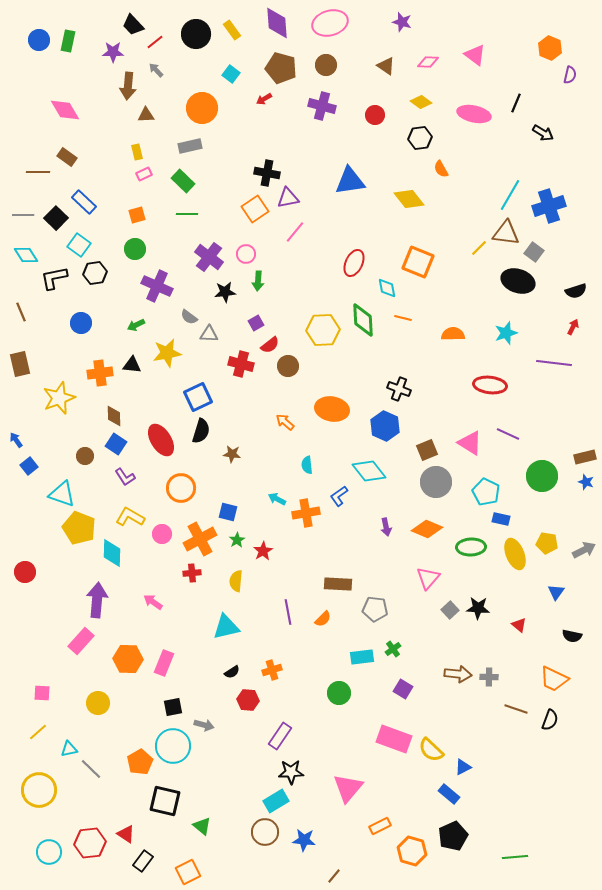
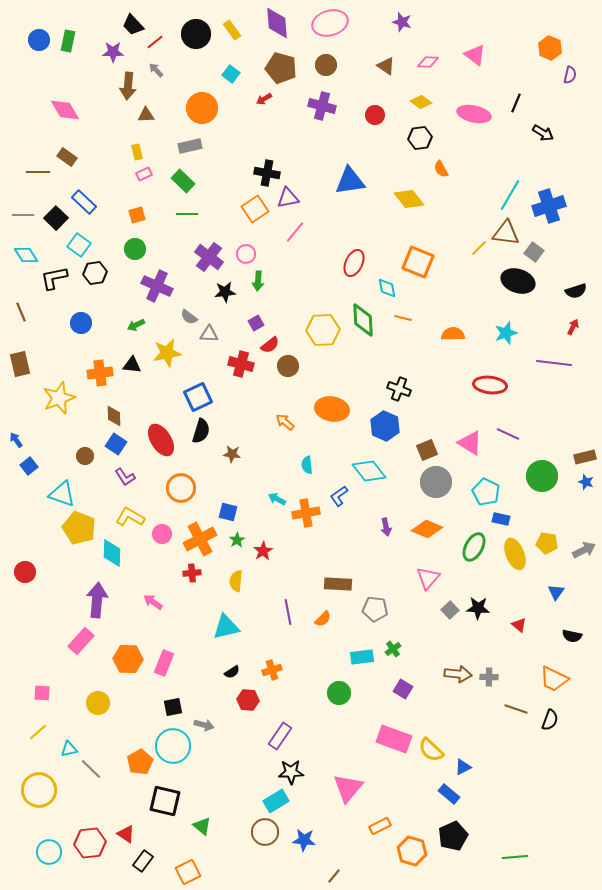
green ellipse at (471, 547): moved 3 px right; rotated 60 degrees counterclockwise
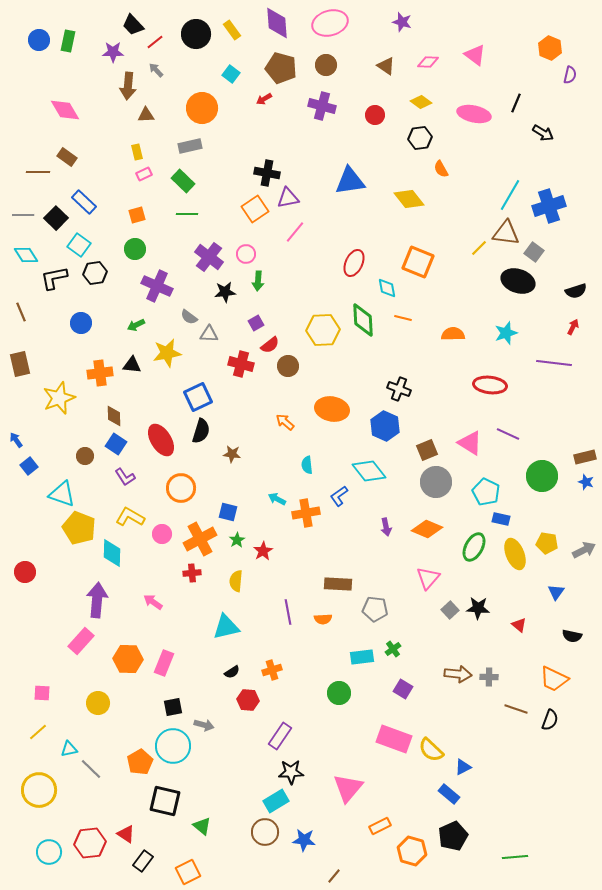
orange semicircle at (323, 619): rotated 42 degrees clockwise
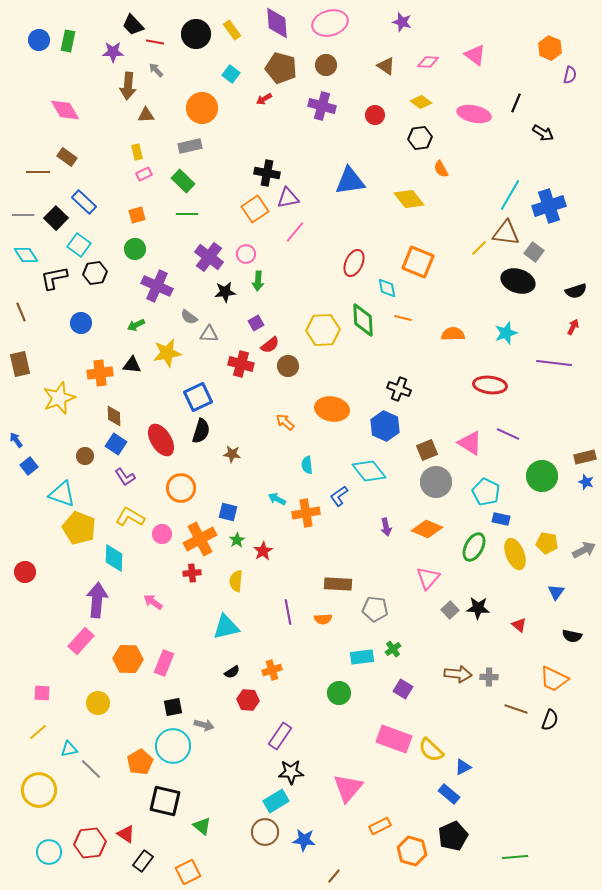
red line at (155, 42): rotated 48 degrees clockwise
cyan diamond at (112, 553): moved 2 px right, 5 px down
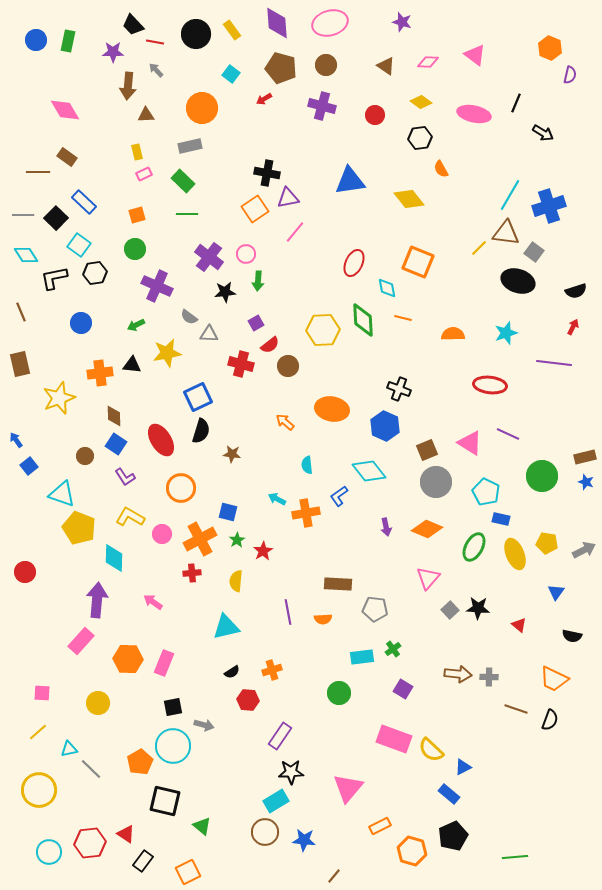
blue circle at (39, 40): moved 3 px left
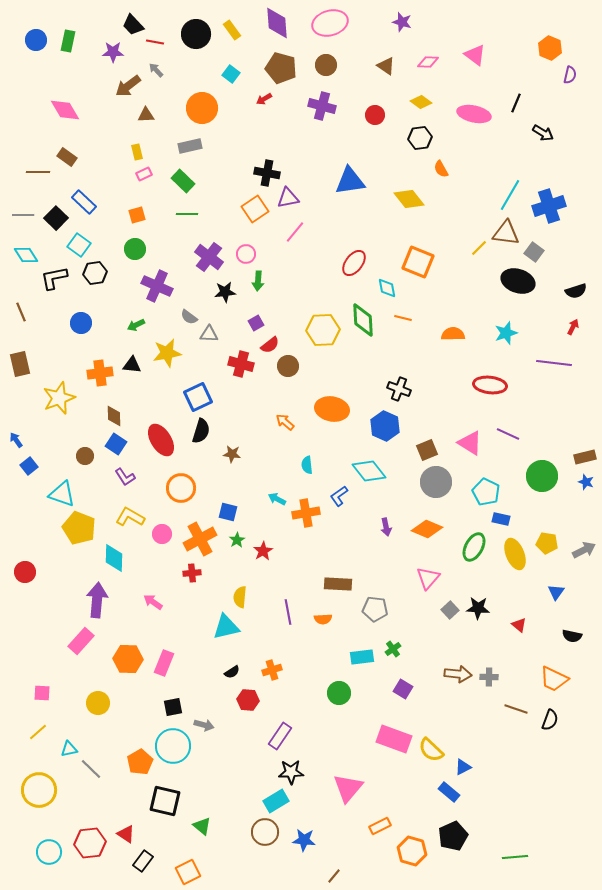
brown arrow at (128, 86): rotated 48 degrees clockwise
red ellipse at (354, 263): rotated 12 degrees clockwise
yellow semicircle at (236, 581): moved 4 px right, 16 px down
blue rectangle at (449, 794): moved 2 px up
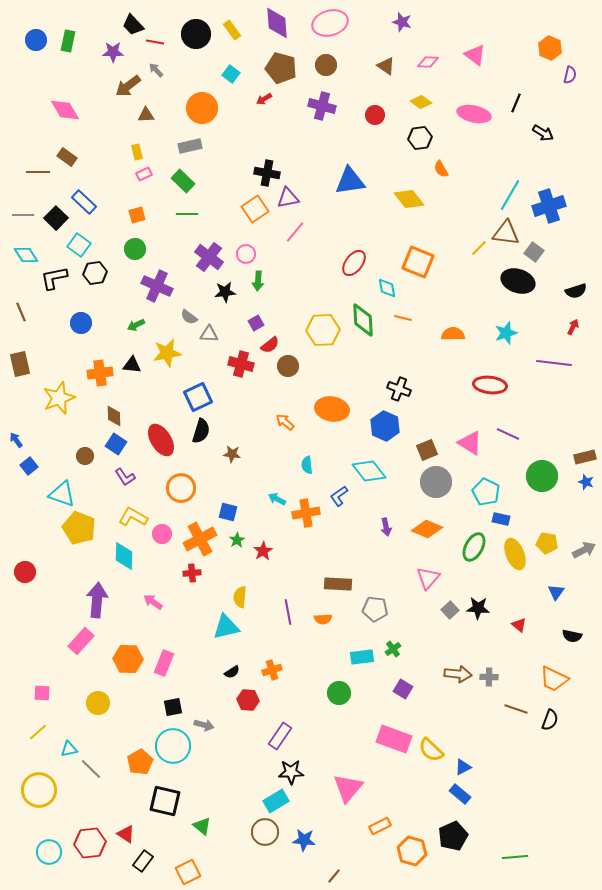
yellow L-shape at (130, 517): moved 3 px right
cyan diamond at (114, 558): moved 10 px right, 2 px up
blue rectangle at (449, 792): moved 11 px right, 2 px down
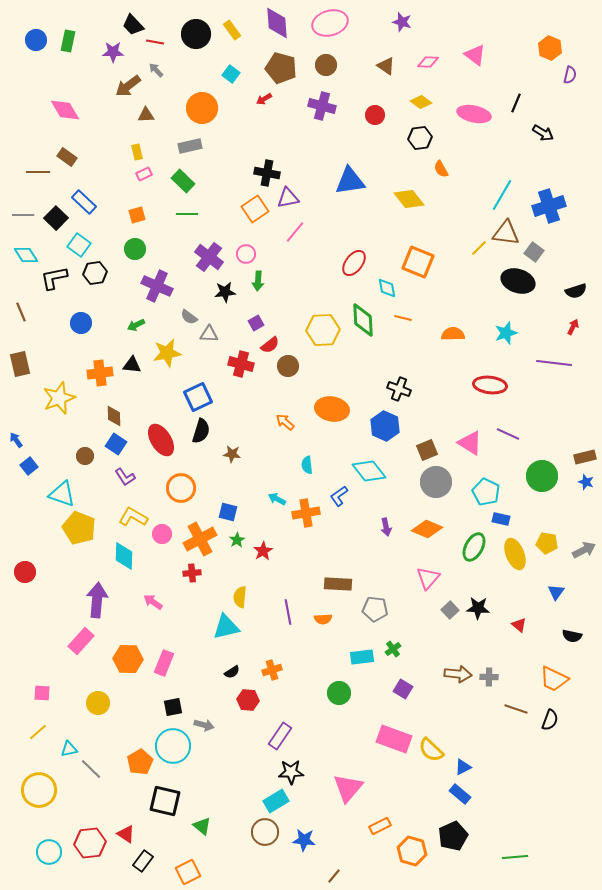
cyan line at (510, 195): moved 8 px left
